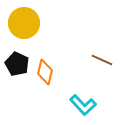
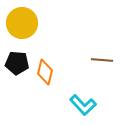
yellow circle: moved 2 px left
brown line: rotated 20 degrees counterclockwise
black pentagon: moved 1 px up; rotated 20 degrees counterclockwise
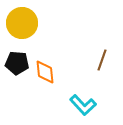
brown line: rotated 75 degrees counterclockwise
orange diamond: rotated 20 degrees counterclockwise
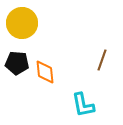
cyan L-shape: rotated 32 degrees clockwise
